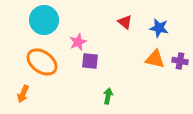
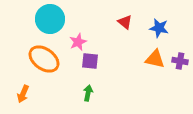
cyan circle: moved 6 px right, 1 px up
orange ellipse: moved 2 px right, 3 px up
green arrow: moved 20 px left, 3 px up
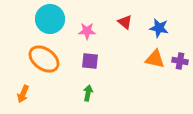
pink star: moved 9 px right, 11 px up; rotated 24 degrees clockwise
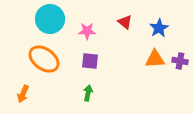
blue star: rotated 30 degrees clockwise
orange triangle: rotated 15 degrees counterclockwise
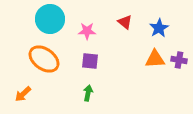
purple cross: moved 1 px left, 1 px up
orange arrow: rotated 24 degrees clockwise
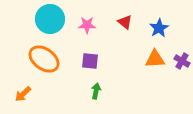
pink star: moved 6 px up
purple cross: moved 3 px right, 1 px down; rotated 21 degrees clockwise
green arrow: moved 8 px right, 2 px up
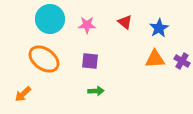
green arrow: rotated 77 degrees clockwise
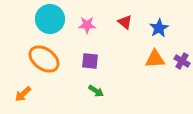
green arrow: rotated 35 degrees clockwise
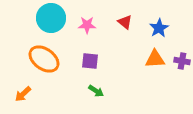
cyan circle: moved 1 px right, 1 px up
purple cross: rotated 21 degrees counterclockwise
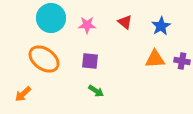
blue star: moved 2 px right, 2 px up
